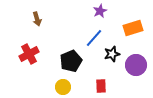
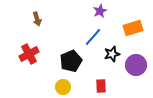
blue line: moved 1 px left, 1 px up
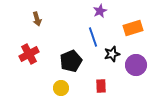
blue line: rotated 60 degrees counterclockwise
yellow circle: moved 2 px left, 1 px down
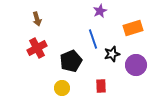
blue line: moved 2 px down
red cross: moved 8 px right, 6 px up
yellow circle: moved 1 px right
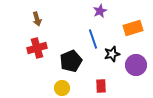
red cross: rotated 12 degrees clockwise
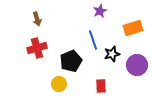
blue line: moved 1 px down
purple circle: moved 1 px right
yellow circle: moved 3 px left, 4 px up
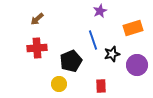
brown arrow: rotated 64 degrees clockwise
red cross: rotated 12 degrees clockwise
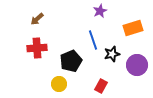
red rectangle: rotated 32 degrees clockwise
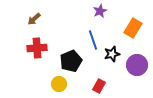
brown arrow: moved 3 px left
orange rectangle: rotated 42 degrees counterclockwise
red rectangle: moved 2 px left
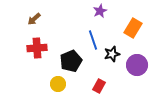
yellow circle: moved 1 px left
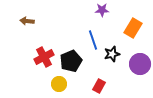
purple star: moved 2 px right, 1 px up; rotated 24 degrees clockwise
brown arrow: moved 7 px left, 2 px down; rotated 48 degrees clockwise
red cross: moved 7 px right, 9 px down; rotated 24 degrees counterclockwise
purple circle: moved 3 px right, 1 px up
yellow circle: moved 1 px right
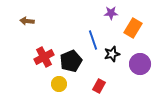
purple star: moved 9 px right, 3 px down
